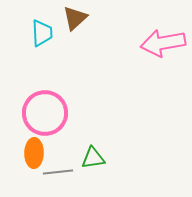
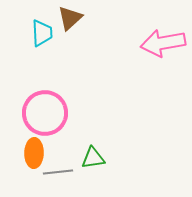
brown triangle: moved 5 px left
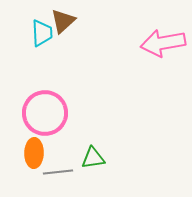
brown triangle: moved 7 px left, 3 px down
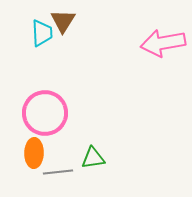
brown triangle: rotated 16 degrees counterclockwise
